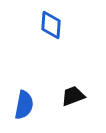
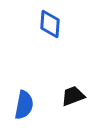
blue diamond: moved 1 px left, 1 px up
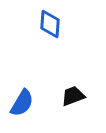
blue semicircle: moved 2 px left, 2 px up; rotated 20 degrees clockwise
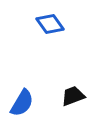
blue diamond: rotated 40 degrees counterclockwise
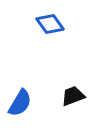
blue semicircle: moved 2 px left
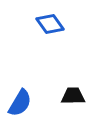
black trapezoid: rotated 20 degrees clockwise
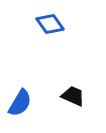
black trapezoid: rotated 25 degrees clockwise
